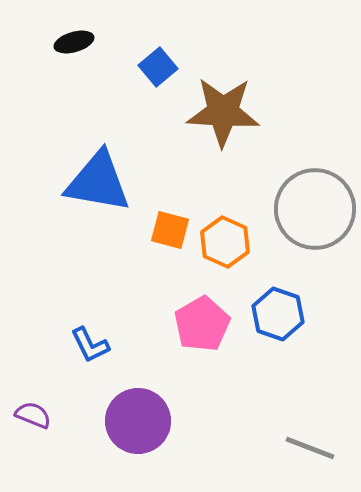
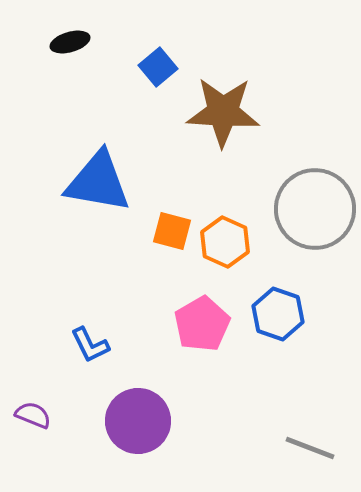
black ellipse: moved 4 px left
orange square: moved 2 px right, 1 px down
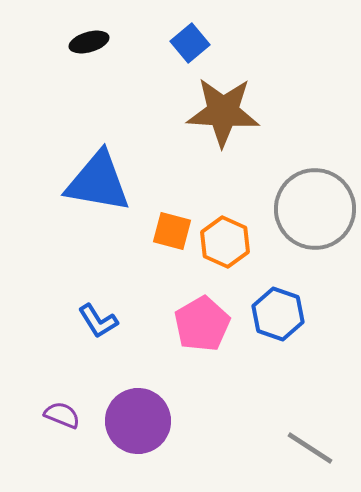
black ellipse: moved 19 px right
blue square: moved 32 px right, 24 px up
blue L-shape: moved 8 px right, 24 px up; rotated 6 degrees counterclockwise
purple semicircle: moved 29 px right
gray line: rotated 12 degrees clockwise
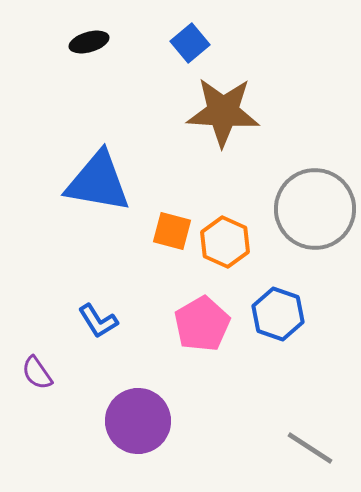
purple semicircle: moved 25 px left, 42 px up; rotated 147 degrees counterclockwise
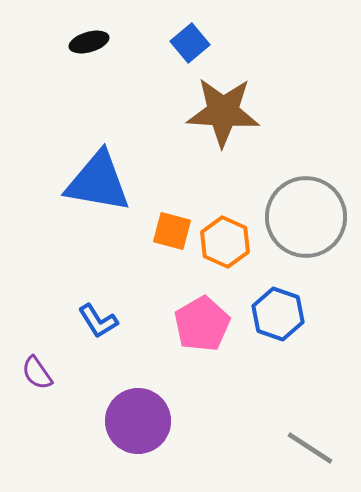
gray circle: moved 9 px left, 8 px down
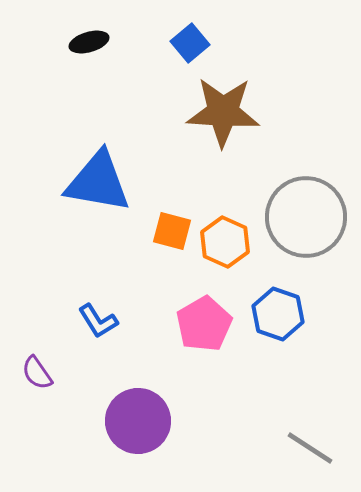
pink pentagon: moved 2 px right
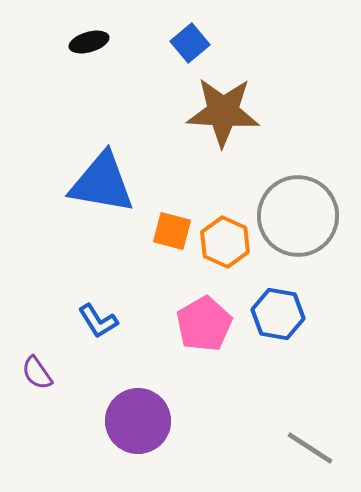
blue triangle: moved 4 px right, 1 px down
gray circle: moved 8 px left, 1 px up
blue hexagon: rotated 9 degrees counterclockwise
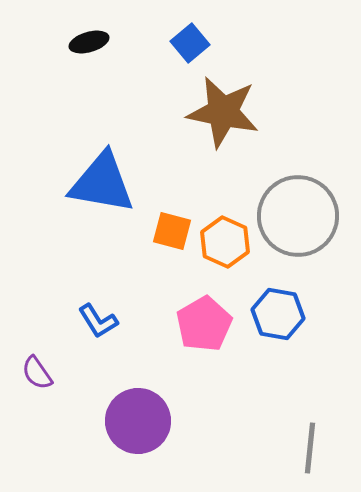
brown star: rotated 8 degrees clockwise
gray line: rotated 63 degrees clockwise
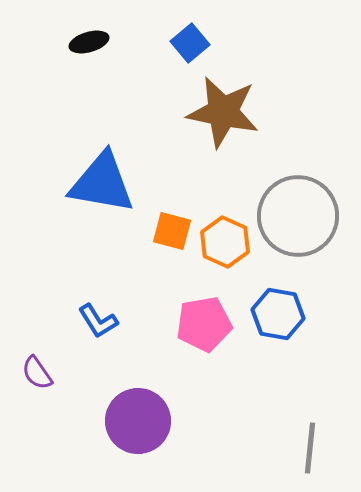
pink pentagon: rotated 20 degrees clockwise
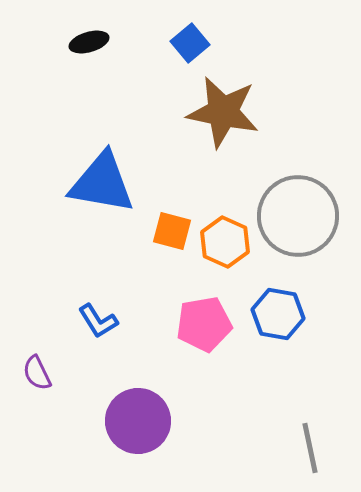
purple semicircle: rotated 9 degrees clockwise
gray line: rotated 18 degrees counterclockwise
